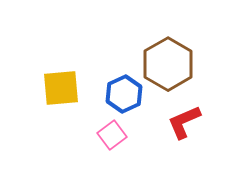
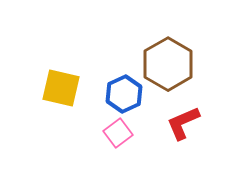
yellow square: rotated 18 degrees clockwise
red L-shape: moved 1 px left, 1 px down
pink square: moved 6 px right, 2 px up
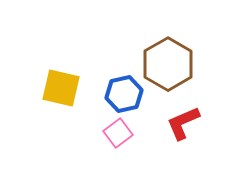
blue hexagon: rotated 12 degrees clockwise
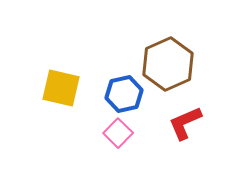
brown hexagon: rotated 6 degrees clockwise
red L-shape: moved 2 px right
pink square: rotated 8 degrees counterclockwise
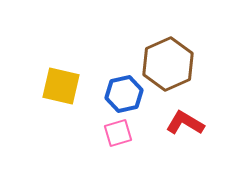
yellow square: moved 2 px up
red L-shape: rotated 54 degrees clockwise
pink square: rotated 28 degrees clockwise
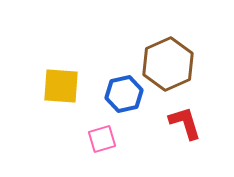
yellow square: rotated 9 degrees counterclockwise
red L-shape: rotated 42 degrees clockwise
pink square: moved 16 px left, 6 px down
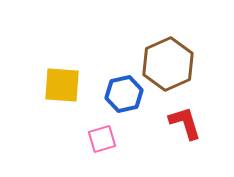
yellow square: moved 1 px right, 1 px up
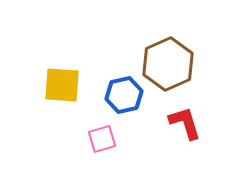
blue hexagon: moved 1 px down
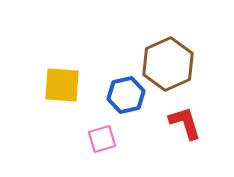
blue hexagon: moved 2 px right
